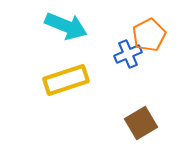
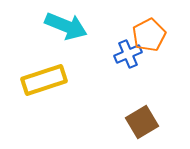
yellow rectangle: moved 22 px left
brown square: moved 1 px right, 1 px up
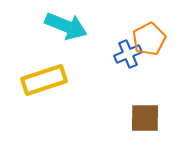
orange pentagon: moved 4 px down
brown square: moved 3 px right, 4 px up; rotated 32 degrees clockwise
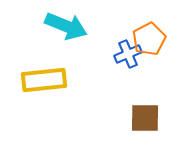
yellow rectangle: rotated 12 degrees clockwise
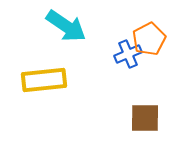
cyan arrow: rotated 12 degrees clockwise
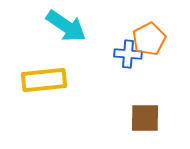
blue cross: rotated 28 degrees clockwise
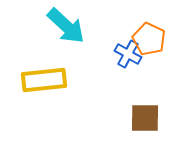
cyan arrow: rotated 9 degrees clockwise
orange pentagon: rotated 20 degrees counterclockwise
blue cross: rotated 24 degrees clockwise
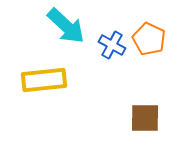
blue cross: moved 16 px left, 9 px up
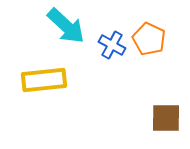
brown square: moved 21 px right
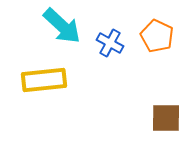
cyan arrow: moved 4 px left
orange pentagon: moved 8 px right, 3 px up
blue cross: moved 2 px left, 2 px up
